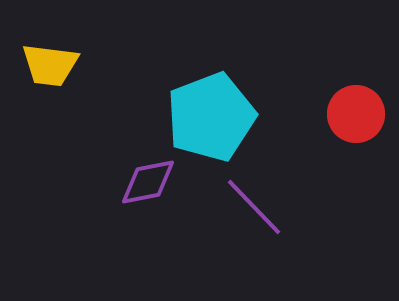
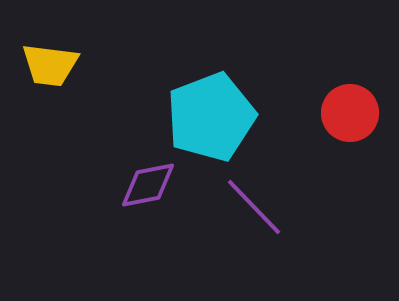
red circle: moved 6 px left, 1 px up
purple diamond: moved 3 px down
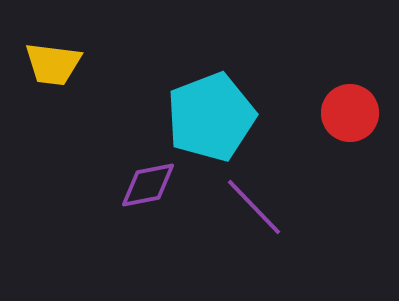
yellow trapezoid: moved 3 px right, 1 px up
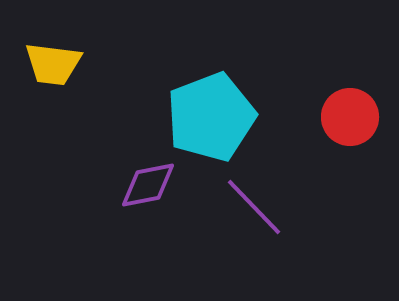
red circle: moved 4 px down
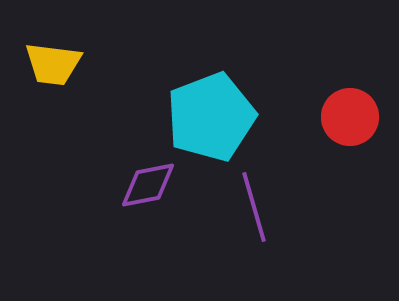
purple line: rotated 28 degrees clockwise
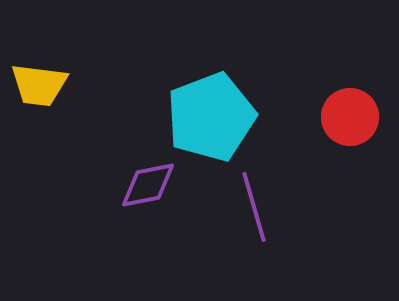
yellow trapezoid: moved 14 px left, 21 px down
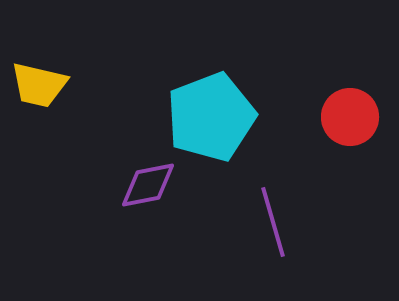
yellow trapezoid: rotated 6 degrees clockwise
purple line: moved 19 px right, 15 px down
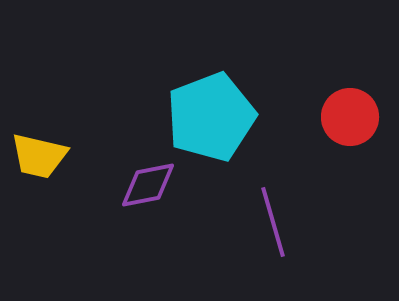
yellow trapezoid: moved 71 px down
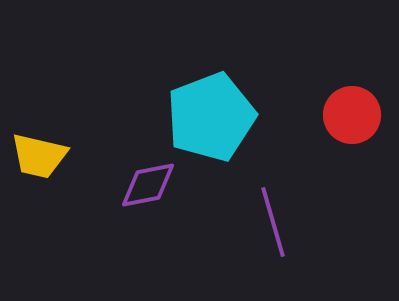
red circle: moved 2 px right, 2 px up
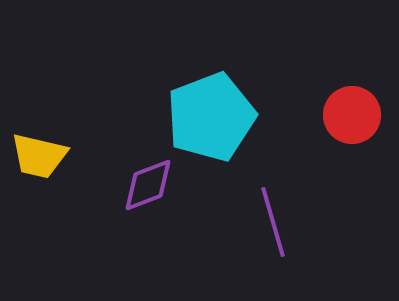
purple diamond: rotated 10 degrees counterclockwise
